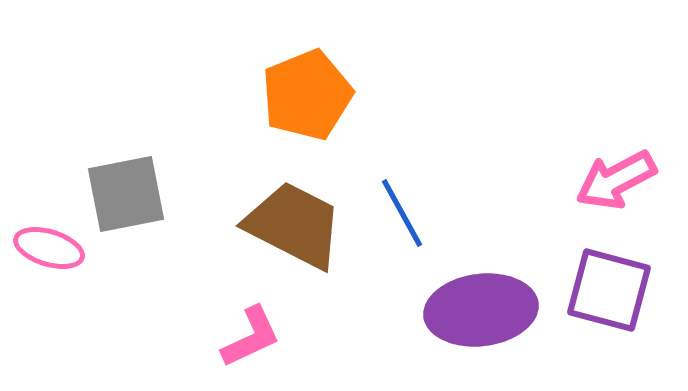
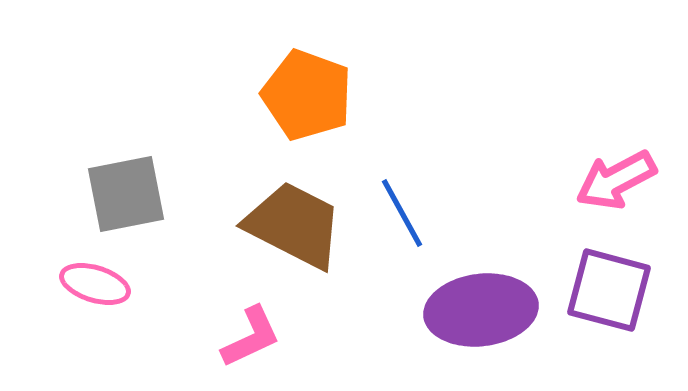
orange pentagon: rotated 30 degrees counterclockwise
pink ellipse: moved 46 px right, 36 px down
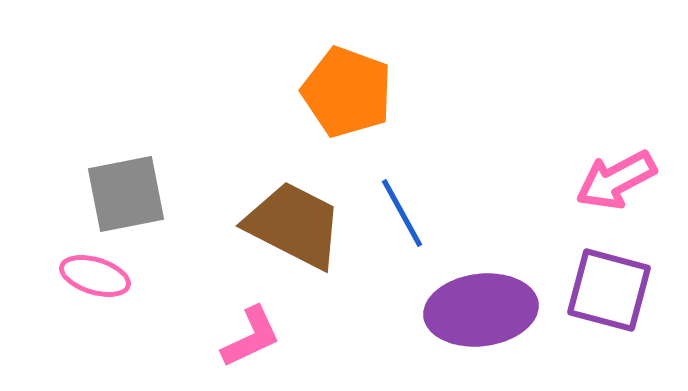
orange pentagon: moved 40 px right, 3 px up
pink ellipse: moved 8 px up
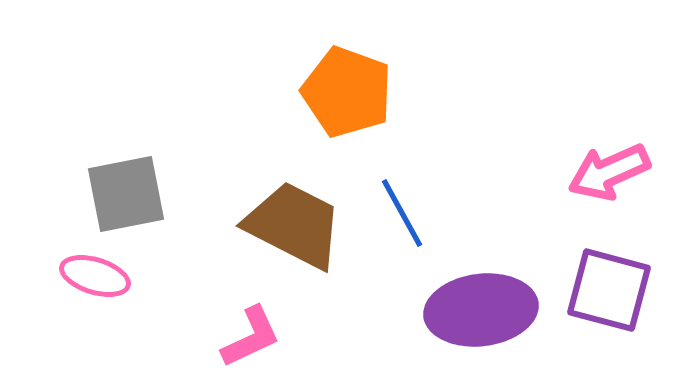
pink arrow: moved 7 px left, 8 px up; rotated 4 degrees clockwise
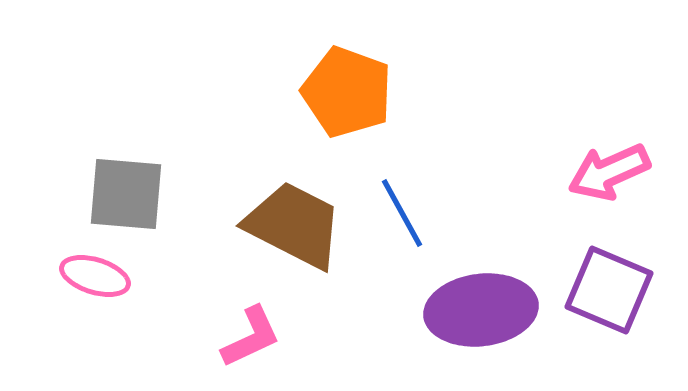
gray square: rotated 16 degrees clockwise
purple square: rotated 8 degrees clockwise
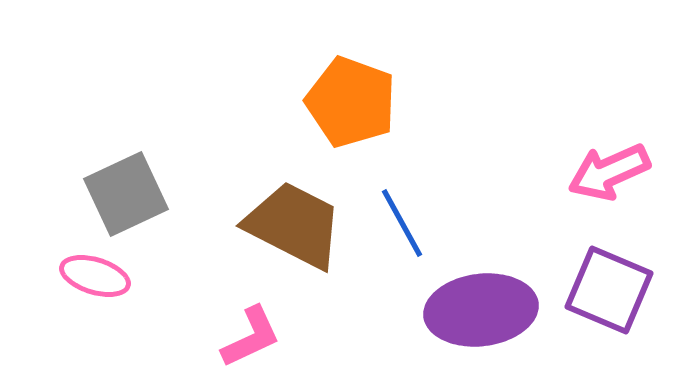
orange pentagon: moved 4 px right, 10 px down
gray square: rotated 30 degrees counterclockwise
blue line: moved 10 px down
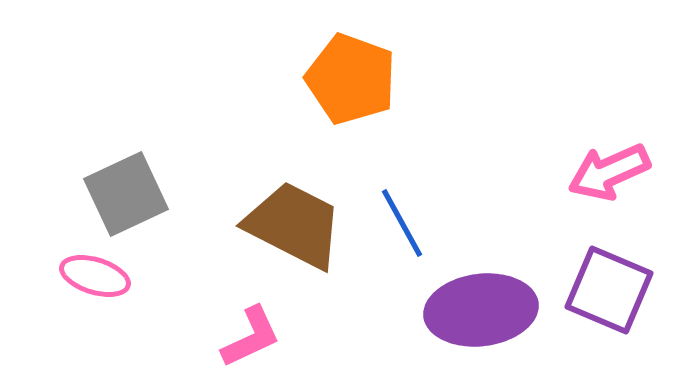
orange pentagon: moved 23 px up
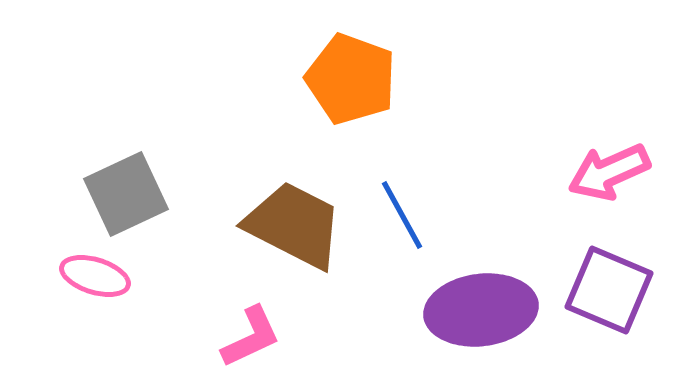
blue line: moved 8 px up
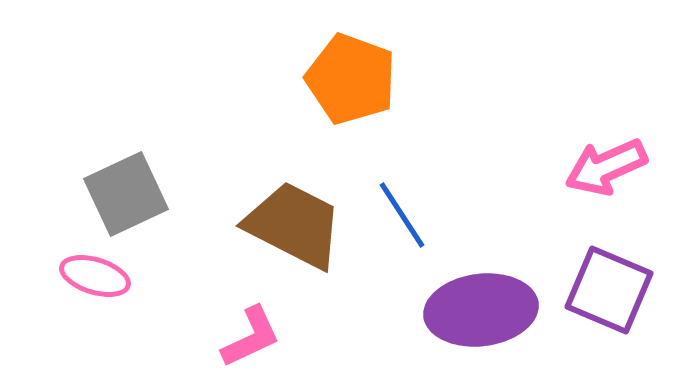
pink arrow: moved 3 px left, 5 px up
blue line: rotated 4 degrees counterclockwise
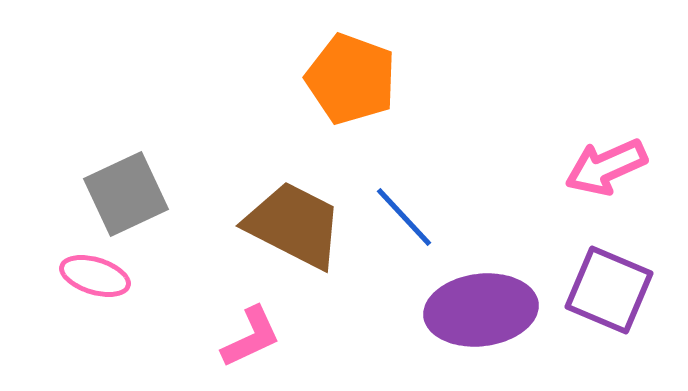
blue line: moved 2 px right, 2 px down; rotated 10 degrees counterclockwise
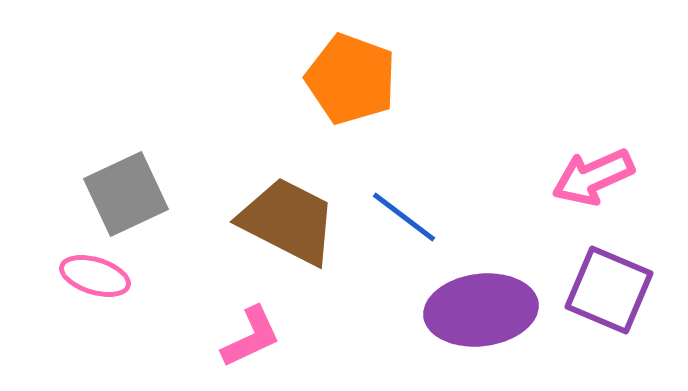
pink arrow: moved 13 px left, 10 px down
blue line: rotated 10 degrees counterclockwise
brown trapezoid: moved 6 px left, 4 px up
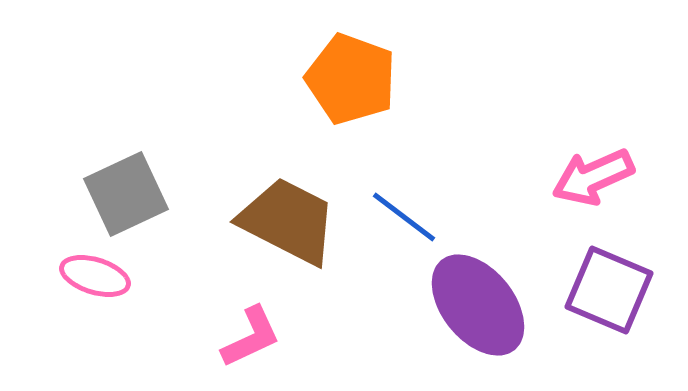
purple ellipse: moved 3 px left, 5 px up; rotated 58 degrees clockwise
